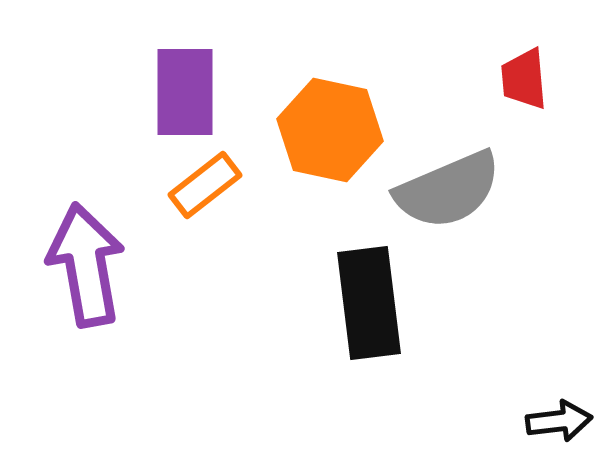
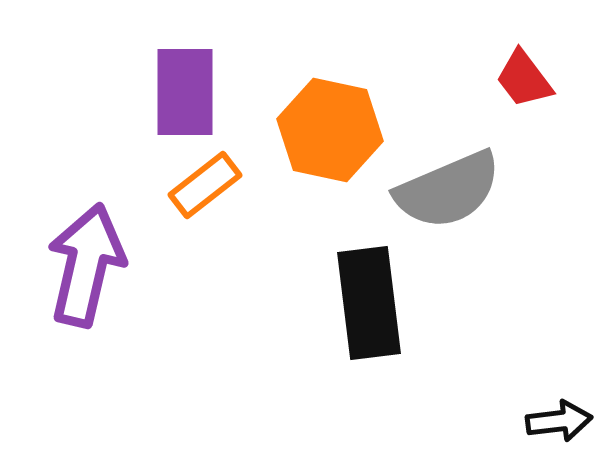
red trapezoid: rotated 32 degrees counterclockwise
purple arrow: rotated 23 degrees clockwise
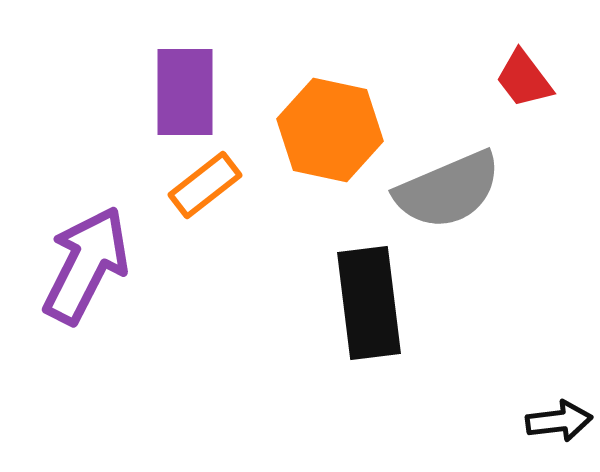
purple arrow: rotated 14 degrees clockwise
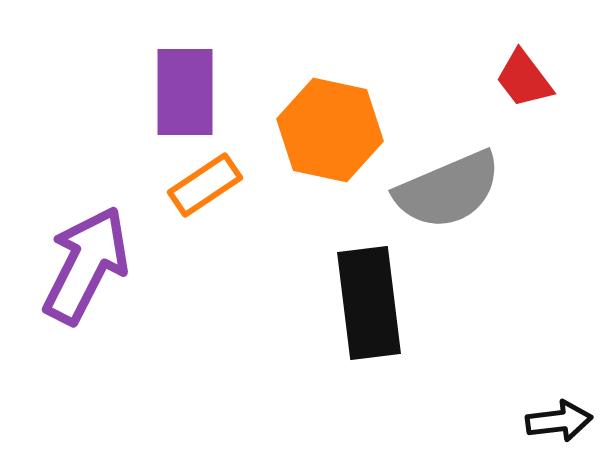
orange rectangle: rotated 4 degrees clockwise
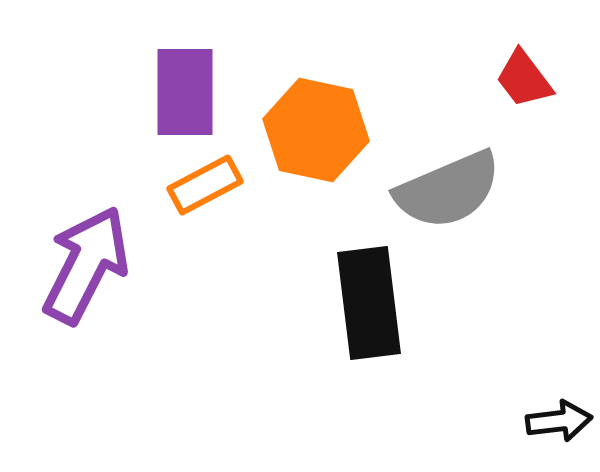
orange hexagon: moved 14 px left
orange rectangle: rotated 6 degrees clockwise
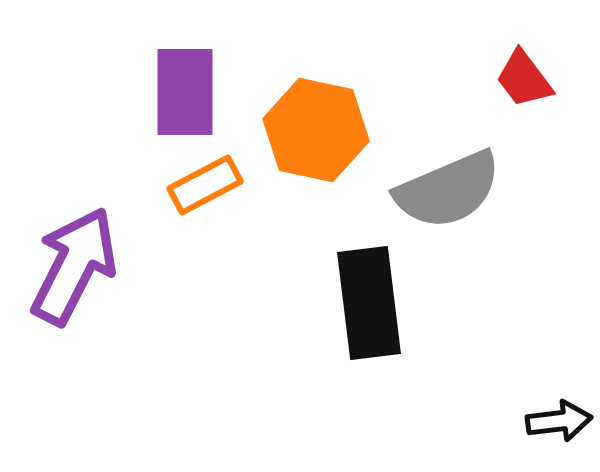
purple arrow: moved 12 px left, 1 px down
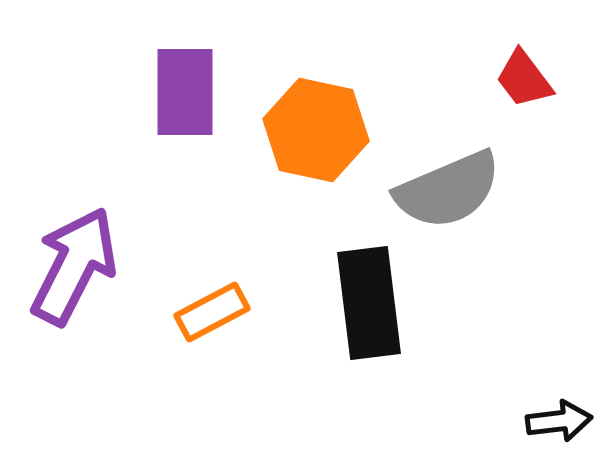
orange rectangle: moved 7 px right, 127 px down
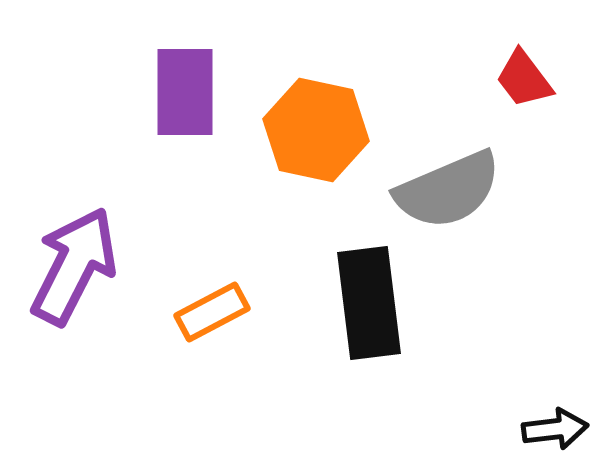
black arrow: moved 4 px left, 8 px down
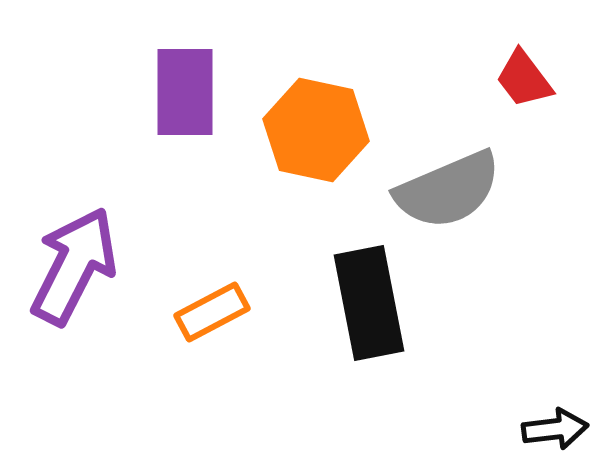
black rectangle: rotated 4 degrees counterclockwise
